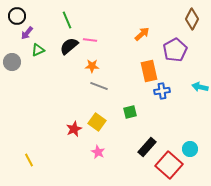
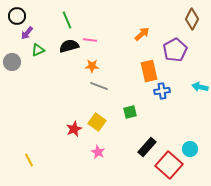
black semicircle: rotated 24 degrees clockwise
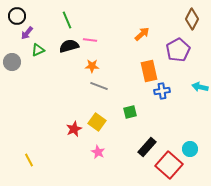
purple pentagon: moved 3 px right
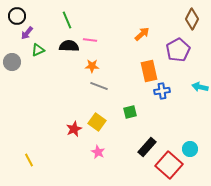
black semicircle: rotated 18 degrees clockwise
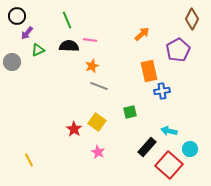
orange star: rotated 24 degrees counterclockwise
cyan arrow: moved 31 px left, 44 px down
red star: rotated 14 degrees counterclockwise
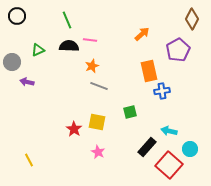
purple arrow: moved 49 px down; rotated 64 degrees clockwise
yellow square: rotated 24 degrees counterclockwise
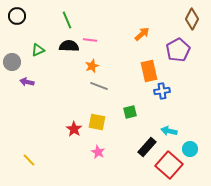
yellow line: rotated 16 degrees counterclockwise
